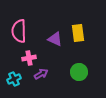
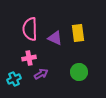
pink semicircle: moved 11 px right, 2 px up
purple triangle: moved 1 px up
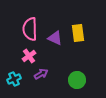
pink cross: moved 2 px up; rotated 24 degrees counterclockwise
green circle: moved 2 px left, 8 px down
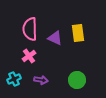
purple arrow: moved 6 px down; rotated 40 degrees clockwise
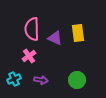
pink semicircle: moved 2 px right
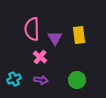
yellow rectangle: moved 1 px right, 2 px down
purple triangle: rotated 35 degrees clockwise
pink cross: moved 11 px right, 1 px down; rotated 16 degrees counterclockwise
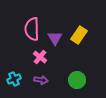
yellow rectangle: rotated 42 degrees clockwise
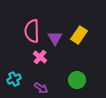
pink semicircle: moved 2 px down
purple arrow: moved 8 px down; rotated 24 degrees clockwise
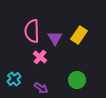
cyan cross: rotated 16 degrees counterclockwise
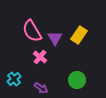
pink semicircle: rotated 30 degrees counterclockwise
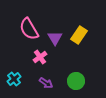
pink semicircle: moved 3 px left, 2 px up
pink cross: rotated 16 degrees clockwise
green circle: moved 1 px left, 1 px down
purple arrow: moved 5 px right, 5 px up
